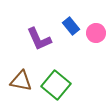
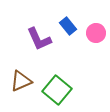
blue rectangle: moved 3 px left
brown triangle: rotated 35 degrees counterclockwise
green square: moved 1 px right, 5 px down
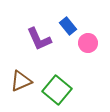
pink circle: moved 8 px left, 10 px down
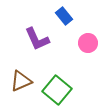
blue rectangle: moved 4 px left, 10 px up
purple L-shape: moved 2 px left
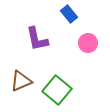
blue rectangle: moved 5 px right, 2 px up
purple L-shape: rotated 12 degrees clockwise
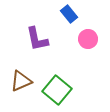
pink circle: moved 4 px up
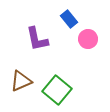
blue rectangle: moved 5 px down
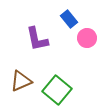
pink circle: moved 1 px left, 1 px up
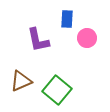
blue rectangle: moved 2 px left; rotated 42 degrees clockwise
purple L-shape: moved 1 px right, 1 px down
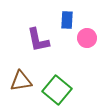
blue rectangle: moved 1 px down
brown triangle: rotated 15 degrees clockwise
